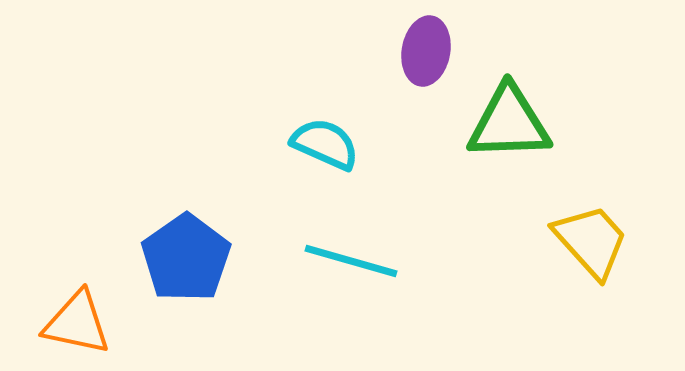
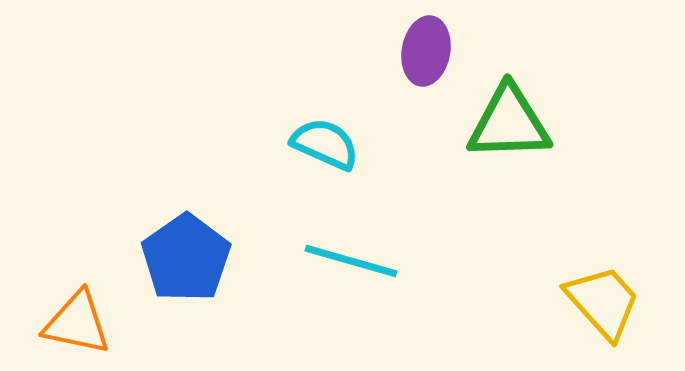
yellow trapezoid: moved 12 px right, 61 px down
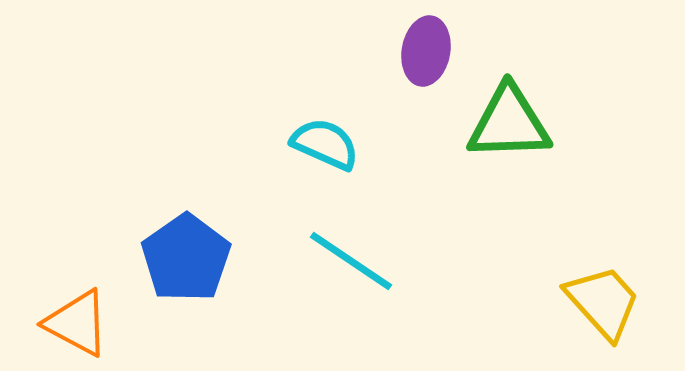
cyan line: rotated 18 degrees clockwise
orange triangle: rotated 16 degrees clockwise
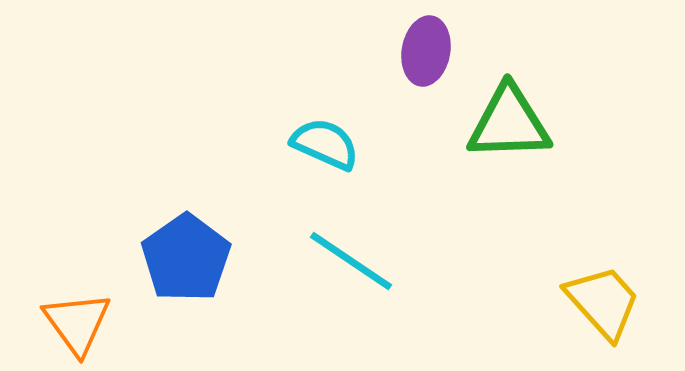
orange triangle: rotated 26 degrees clockwise
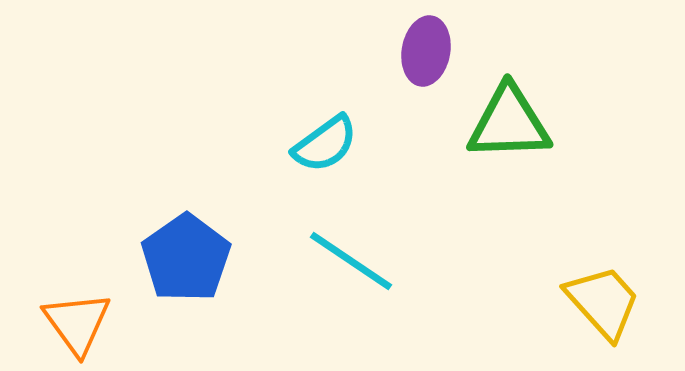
cyan semicircle: rotated 120 degrees clockwise
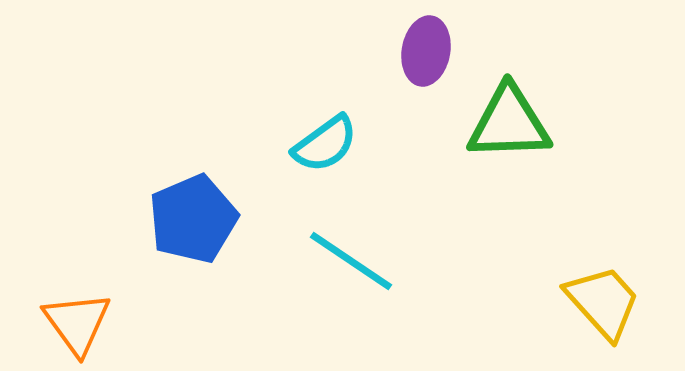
blue pentagon: moved 7 px right, 39 px up; rotated 12 degrees clockwise
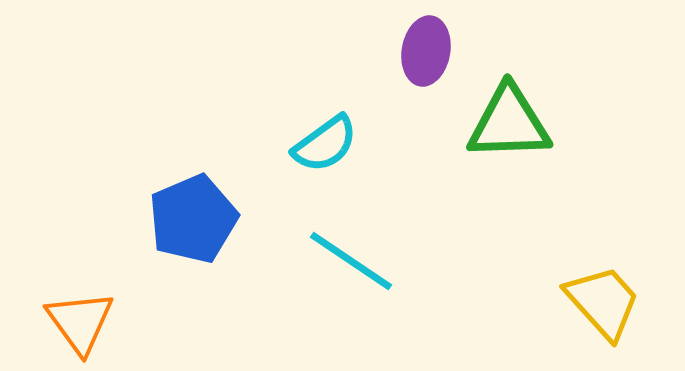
orange triangle: moved 3 px right, 1 px up
